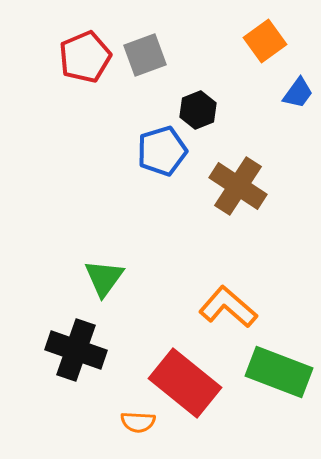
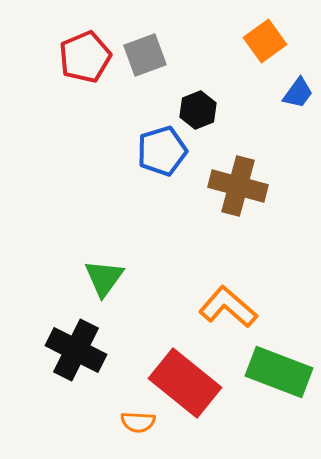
brown cross: rotated 18 degrees counterclockwise
black cross: rotated 8 degrees clockwise
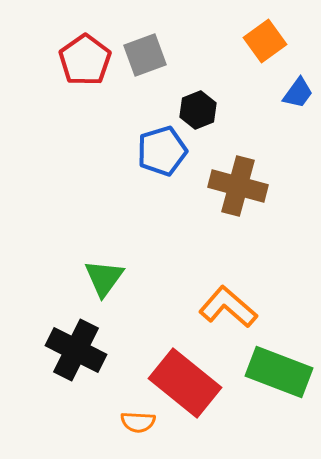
red pentagon: moved 3 px down; rotated 12 degrees counterclockwise
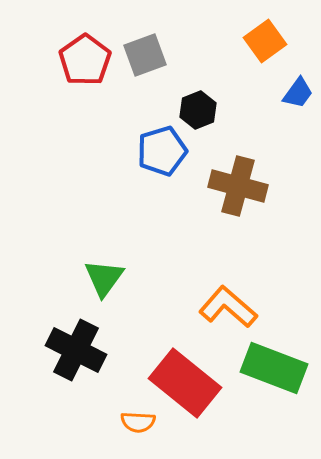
green rectangle: moved 5 px left, 4 px up
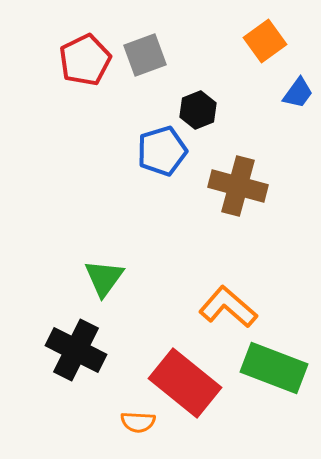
red pentagon: rotated 9 degrees clockwise
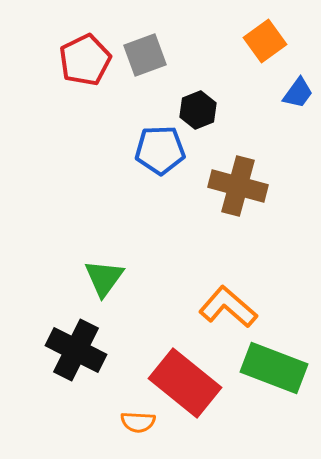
blue pentagon: moved 2 px left, 1 px up; rotated 15 degrees clockwise
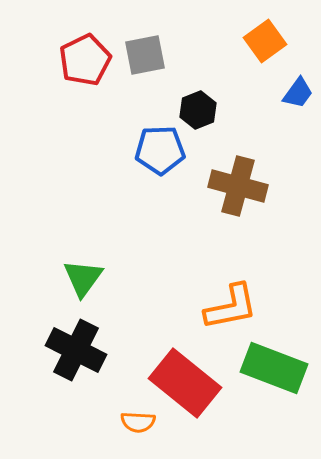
gray square: rotated 9 degrees clockwise
green triangle: moved 21 px left
orange L-shape: moved 3 px right; rotated 128 degrees clockwise
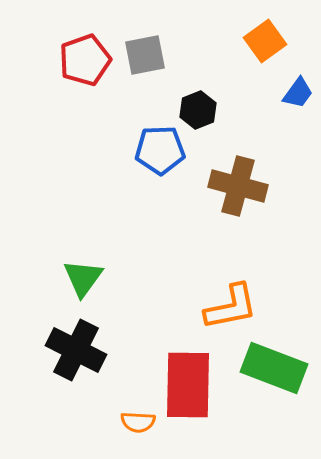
red pentagon: rotated 6 degrees clockwise
red rectangle: moved 3 px right, 2 px down; rotated 52 degrees clockwise
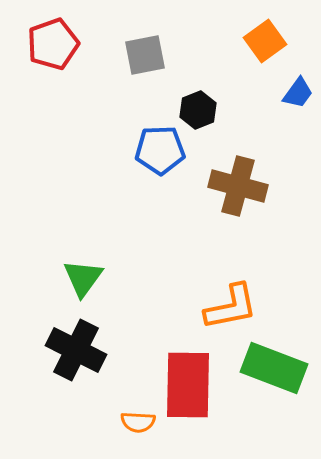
red pentagon: moved 32 px left, 16 px up
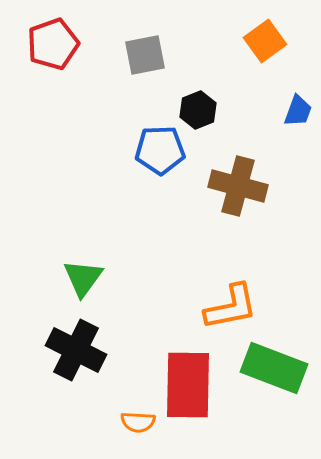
blue trapezoid: moved 18 px down; rotated 16 degrees counterclockwise
